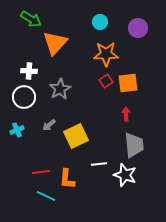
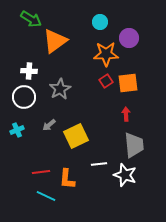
purple circle: moved 9 px left, 10 px down
orange triangle: moved 2 px up; rotated 12 degrees clockwise
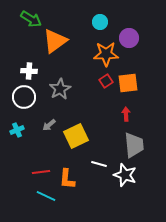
white line: rotated 21 degrees clockwise
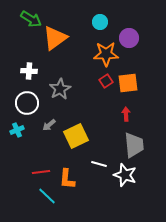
orange triangle: moved 3 px up
white circle: moved 3 px right, 6 px down
cyan line: moved 1 px right; rotated 18 degrees clockwise
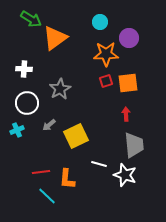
white cross: moved 5 px left, 2 px up
red square: rotated 16 degrees clockwise
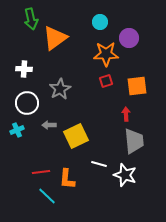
green arrow: rotated 45 degrees clockwise
orange square: moved 9 px right, 3 px down
gray arrow: rotated 40 degrees clockwise
gray trapezoid: moved 4 px up
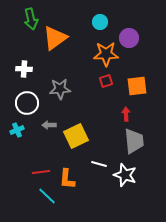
gray star: rotated 25 degrees clockwise
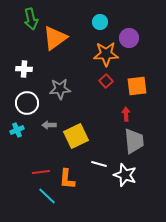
red square: rotated 24 degrees counterclockwise
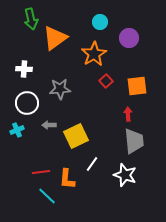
orange star: moved 12 px left; rotated 30 degrees counterclockwise
red arrow: moved 2 px right
white line: moved 7 px left; rotated 70 degrees counterclockwise
